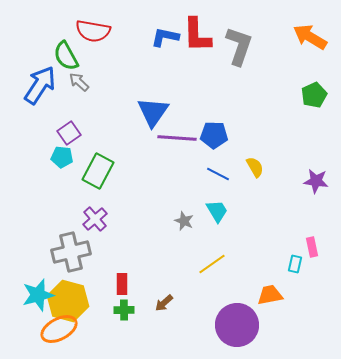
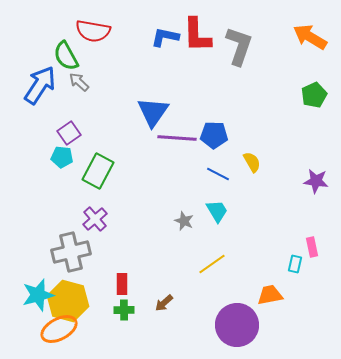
yellow semicircle: moved 3 px left, 5 px up
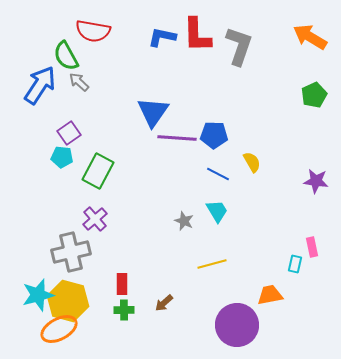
blue L-shape: moved 3 px left
yellow line: rotated 20 degrees clockwise
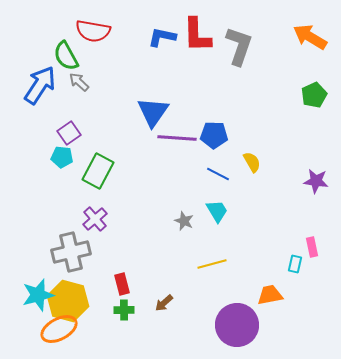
red rectangle: rotated 15 degrees counterclockwise
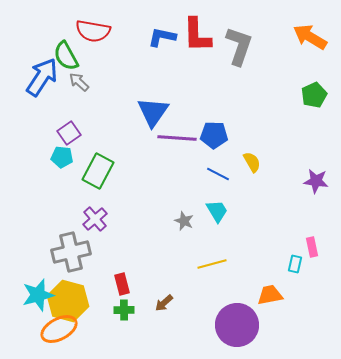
blue arrow: moved 2 px right, 8 px up
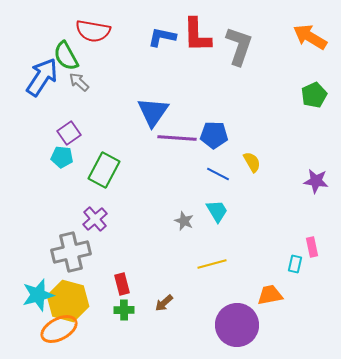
green rectangle: moved 6 px right, 1 px up
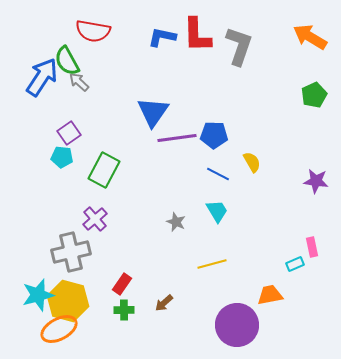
green semicircle: moved 1 px right, 5 px down
purple line: rotated 12 degrees counterclockwise
gray star: moved 8 px left, 1 px down
cyan rectangle: rotated 54 degrees clockwise
red rectangle: rotated 50 degrees clockwise
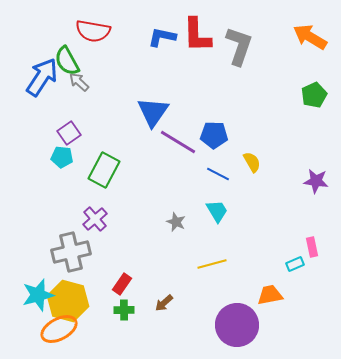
purple line: moved 1 px right, 4 px down; rotated 39 degrees clockwise
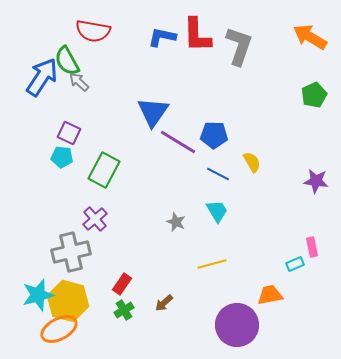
purple square: rotated 30 degrees counterclockwise
green cross: rotated 30 degrees counterclockwise
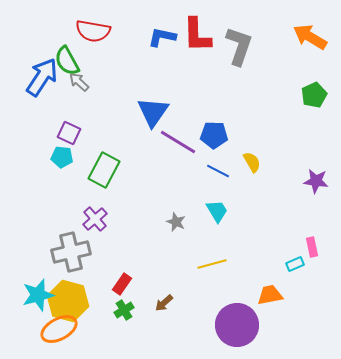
blue line: moved 3 px up
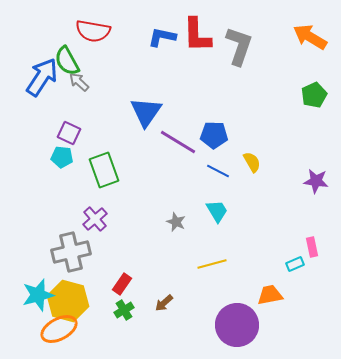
blue triangle: moved 7 px left
green rectangle: rotated 48 degrees counterclockwise
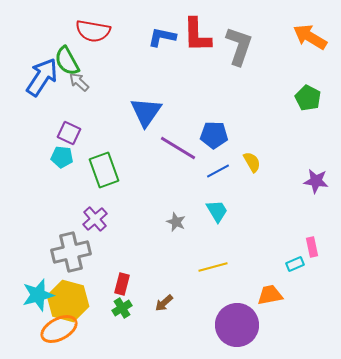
green pentagon: moved 6 px left, 3 px down; rotated 20 degrees counterclockwise
purple line: moved 6 px down
blue line: rotated 55 degrees counterclockwise
yellow line: moved 1 px right, 3 px down
red rectangle: rotated 20 degrees counterclockwise
green cross: moved 2 px left, 2 px up
